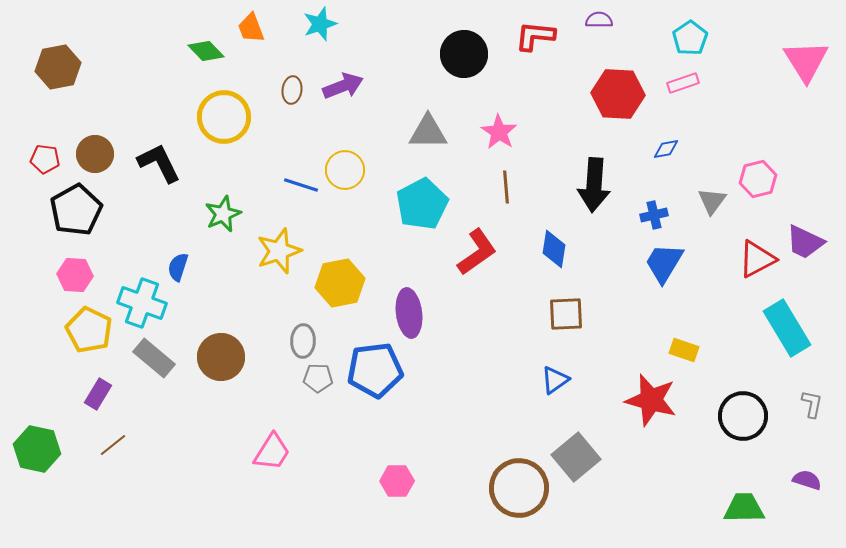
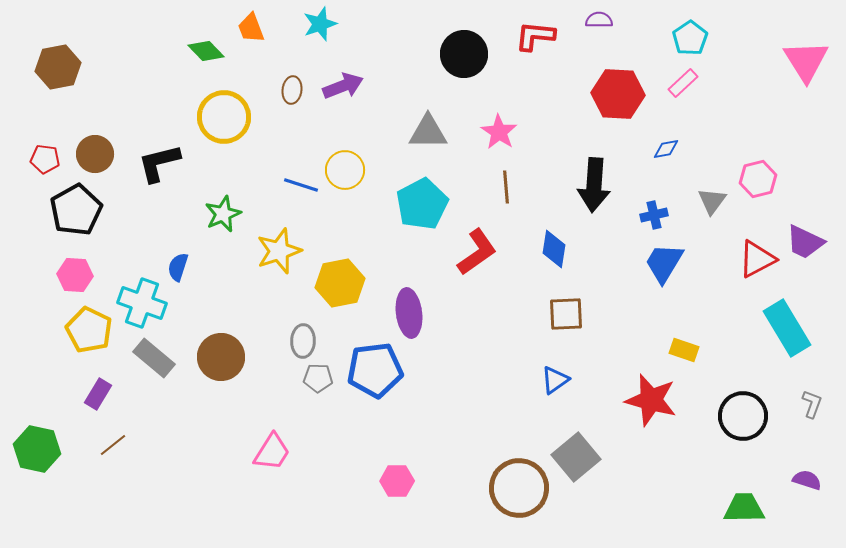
pink rectangle at (683, 83): rotated 24 degrees counterclockwise
black L-shape at (159, 163): rotated 78 degrees counterclockwise
gray L-shape at (812, 404): rotated 8 degrees clockwise
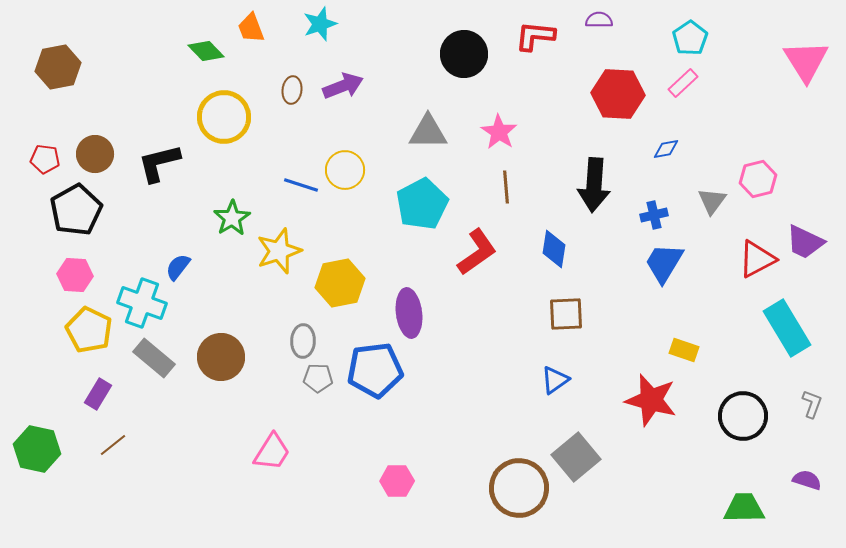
green star at (223, 214): moved 9 px right, 4 px down; rotated 9 degrees counterclockwise
blue semicircle at (178, 267): rotated 20 degrees clockwise
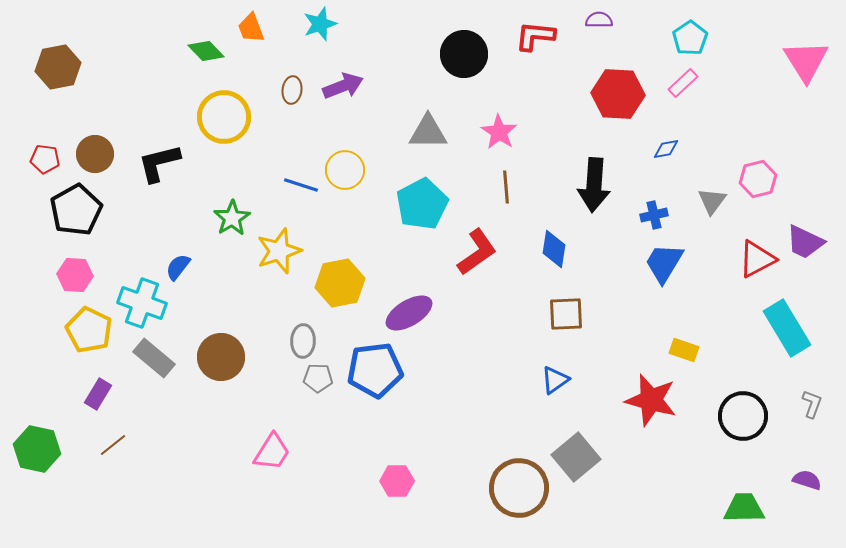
purple ellipse at (409, 313): rotated 66 degrees clockwise
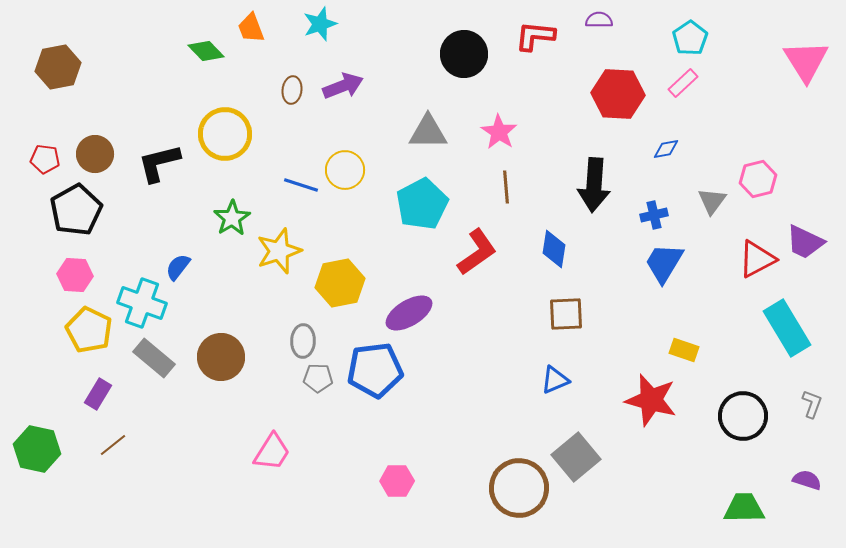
yellow circle at (224, 117): moved 1 px right, 17 px down
blue triangle at (555, 380): rotated 12 degrees clockwise
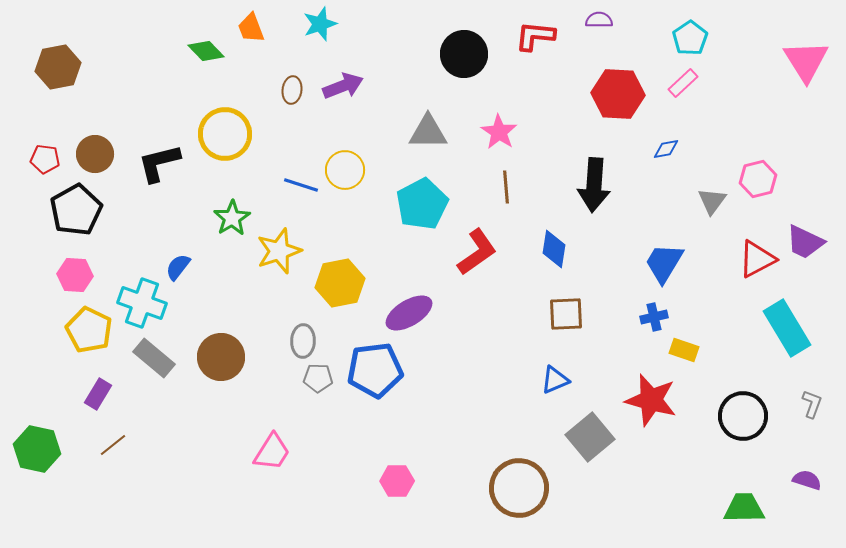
blue cross at (654, 215): moved 102 px down
gray square at (576, 457): moved 14 px right, 20 px up
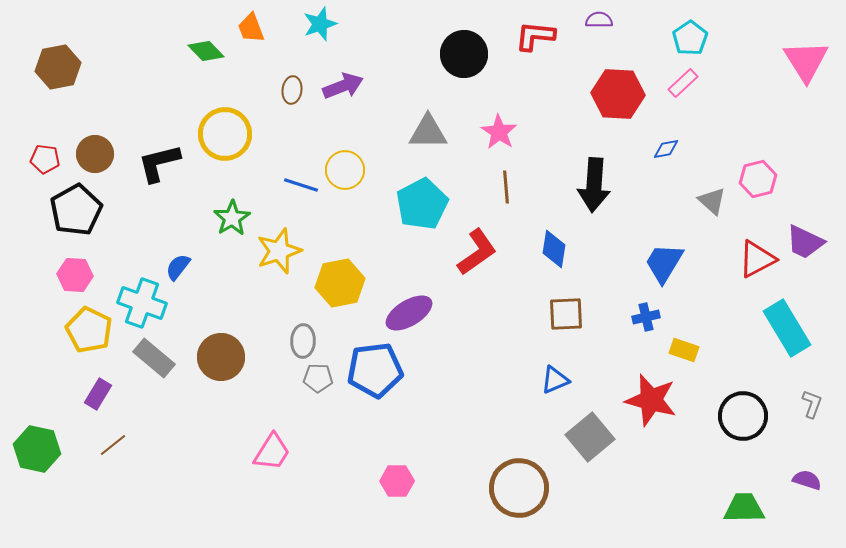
gray triangle at (712, 201): rotated 24 degrees counterclockwise
blue cross at (654, 317): moved 8 px left
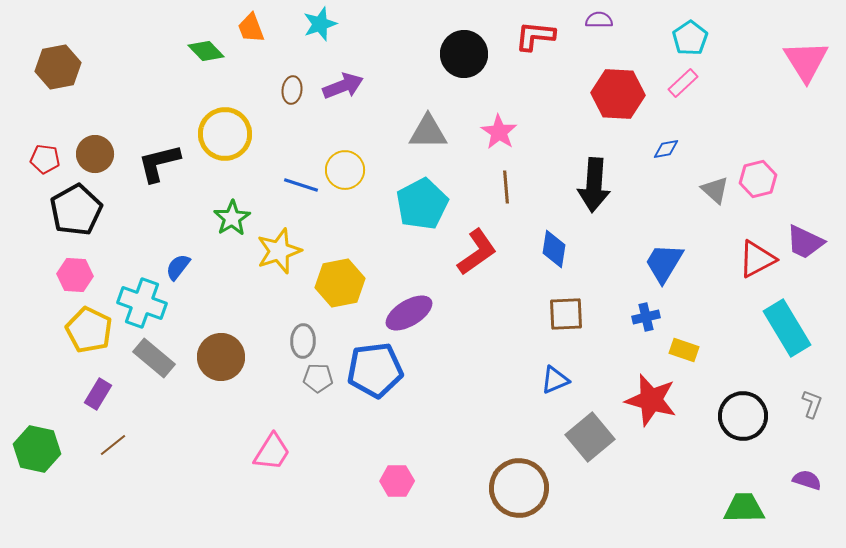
gray triangle at (712, 201): moved 3 px right, 11 px up
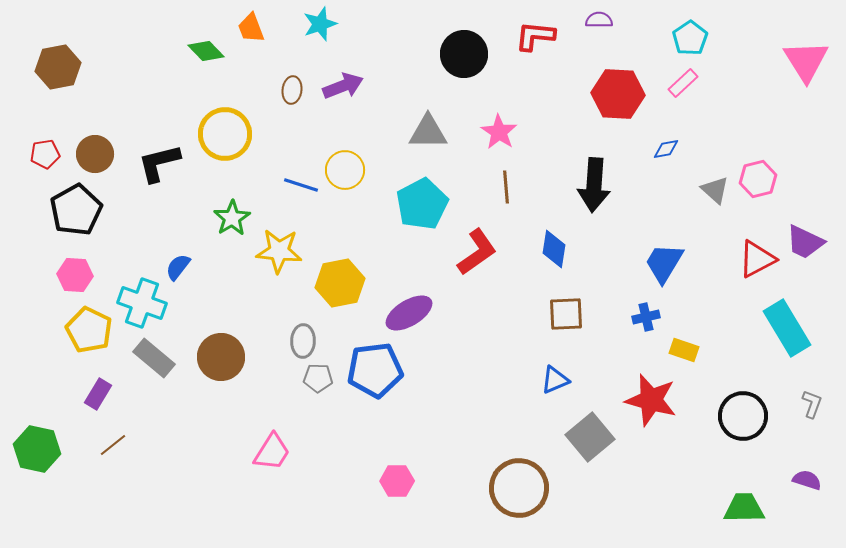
red pentagon at (45, 159): moved 5 px up; rotated 16 degrees counterclockwise
yellow star at (279, 251): rotated 24 degrees clockwise
